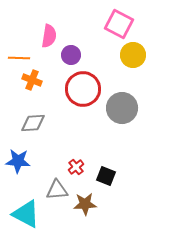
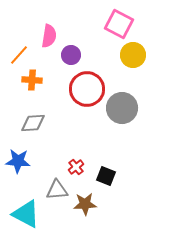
orange line: moved 3 px up; rotated 50 degrees counterclockwise
orange cross: rotated 18 degrees counterclockwise
red circle: moved 4 px right
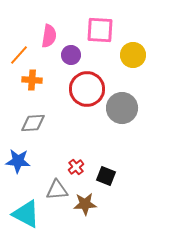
pink square: moved 19 px left, 6 px down; rotated 24 degrees counterclockwise
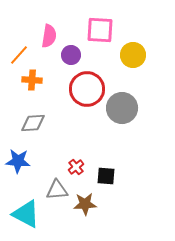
black square: rotated 18 degrees counterclockwise
